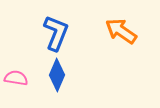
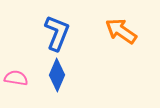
blue L-shape: moved 1 px right
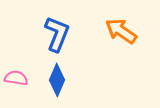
blue L-shape: moved 1 px down
blue diamond: moved 5 px down
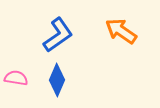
blue L-shape: moved 1 px right, 1 px down; rotated 33 degrees clockwise
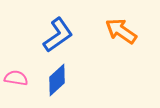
blue diamond: rotated 24 degrees clockwise
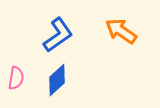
pink semicircle: rotated 90 degrees clockwise
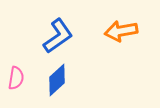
orange arrow: rotated 44 degrees counterclockwise
blue L-shape: moved 1 px down
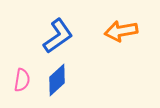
pink semicircle: moved 6 px right, 2 px down
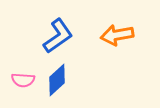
orange arrow: moved 4 px left, 4 px down
pink semicircle: moved 1 px right; rotated 85 degrees clockwise
